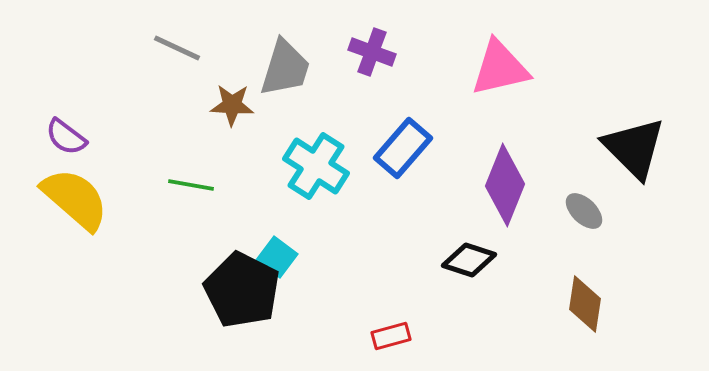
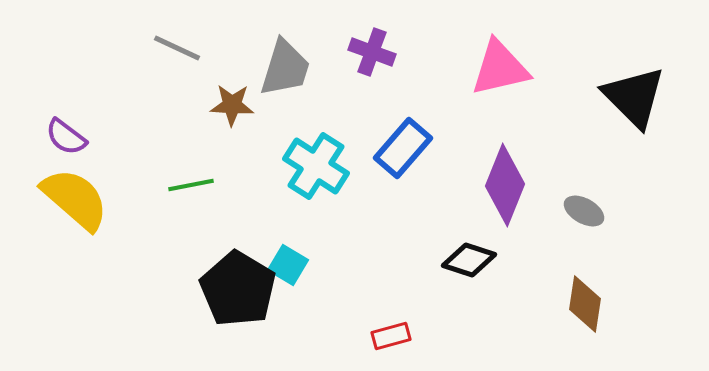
black triangle: moved 51 px up
green line: rotated 21 degrees counterclockwise
gray ellipse: rotated 15 degrees counterclockwise
cyan square: moved 11 px right, 8 px down; rotated 6 degrees counterclockwise
black pentagon: moved 4 px left, 1 px up; rotated 4 degrees clockwise
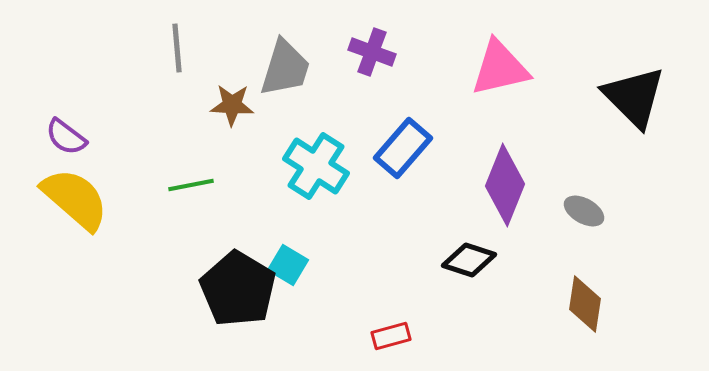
gray line: rotated 60 degrees clockwise
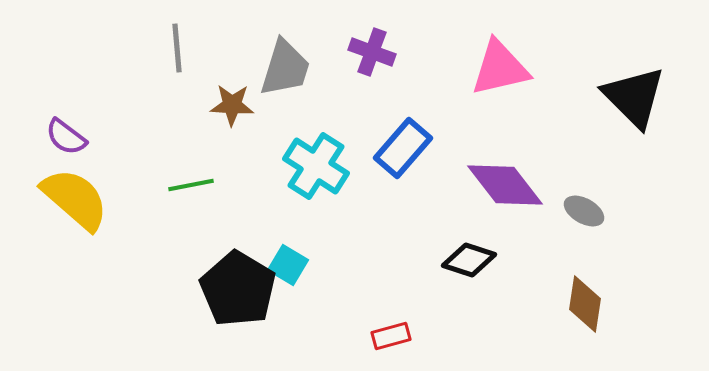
purple diamond: rotated 60 degrees counterclockwise
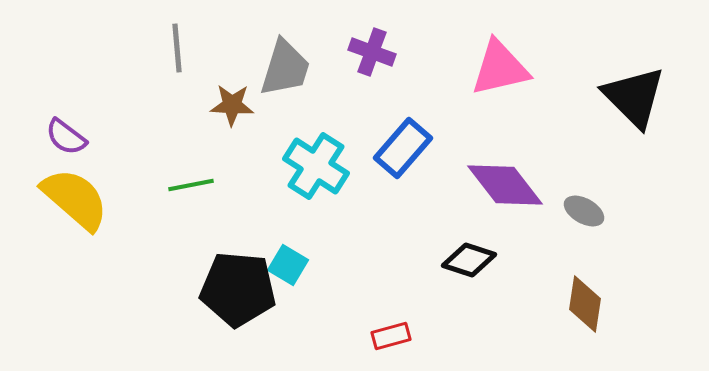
black pentagon: rotated 26 degrees counterclockwise
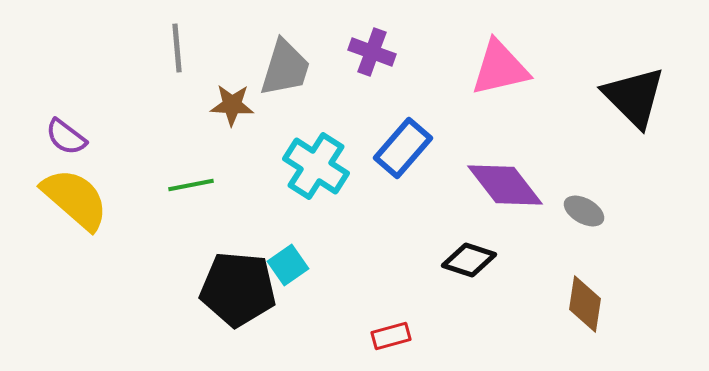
cyan square: rotated 24 degrees clockwise
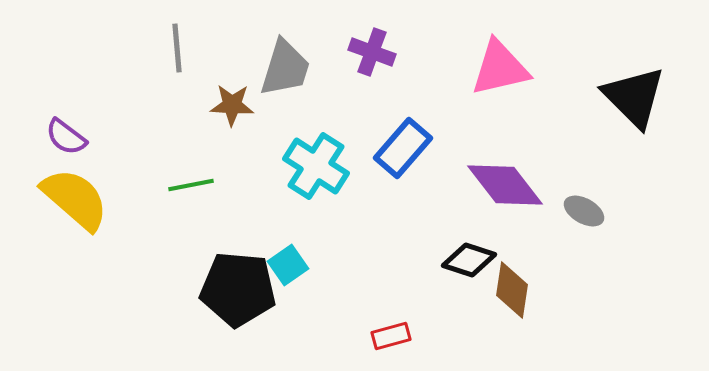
brown diamond: moved 73 px left, 14 px up
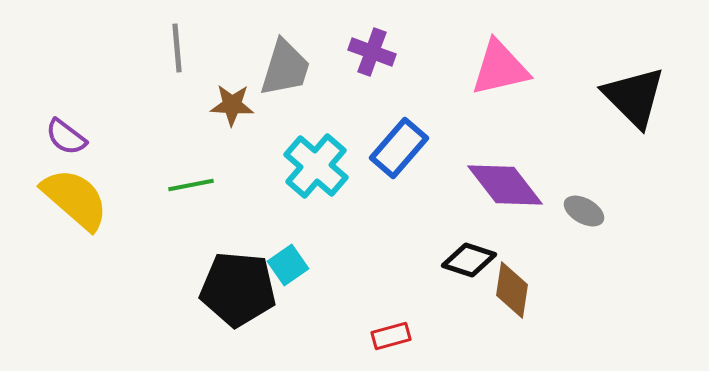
blue rectangle: moved 4 px left
cyan cross: rotated 8 degrees clockwise
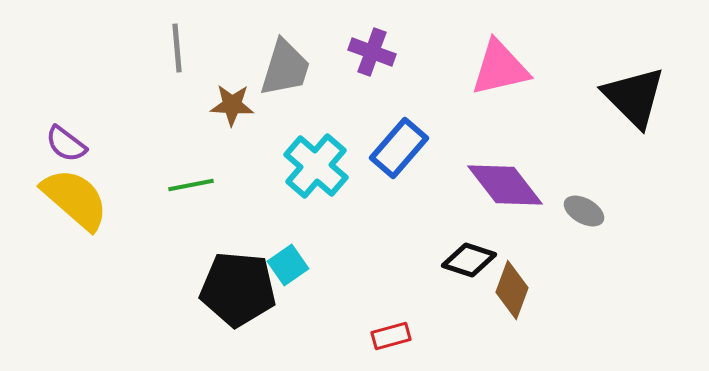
purple semicircle: moved 7 px down
brown diamond: rotated 12 degrees clockwise
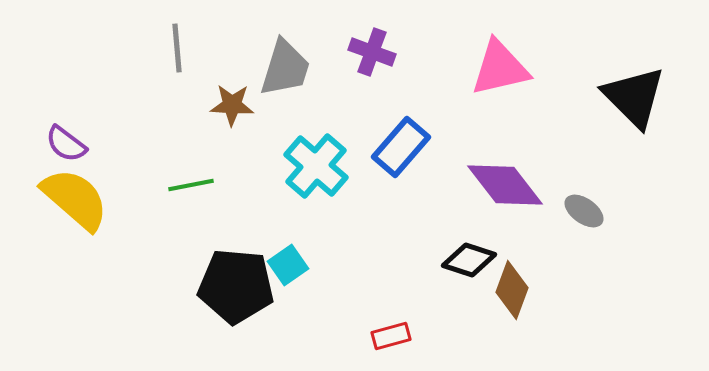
blue rectangle: moved 2 px right, 1 px up
gray ellipse: rotated 6 degrees clockwise
black pentagon: moved 2 px left, 3 px up
